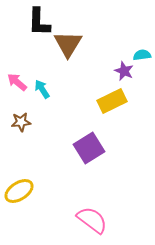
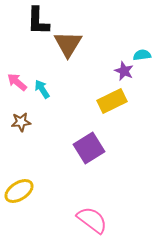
black L-shape: moved 1 px left, 1 px up
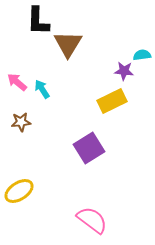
purple star: rotated 18 degrees counterclockwise
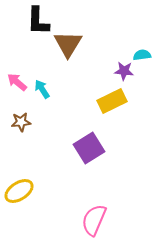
pink semicircle: moved 2 px right; rotated 104 degrees counterclockwise
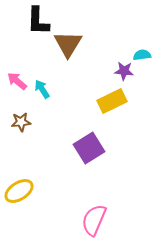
pink arrow: moved 1 px up
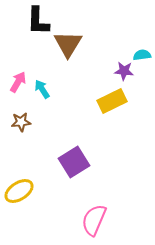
pink arrow: moved 1 px right, 1 px down; rotated 80 degrees clockwise
purple square: moved 15 px left, 14 px down
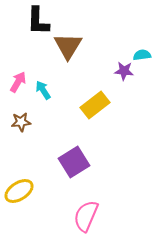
brown triangle: moved 2 px down
cyan arrow: moved 1 px right, 1 px down
yellow rectangle: moved 17 px left, 4 px down; rotated 12 degrees counterclockwise
pink semicircle: moved 8 px left, 4 px up
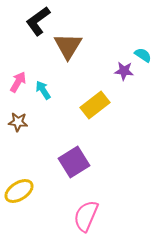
black L-shape: rotated 52 degrees clockwise
cyan semicircle: moved 1 px right; rotated 42 degrees clockwise
brown star: moved 3 px left; rotated 12 degrees clockwise
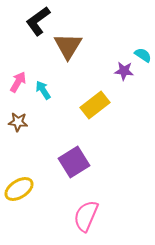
yellow ellipse: moved 2 px up
